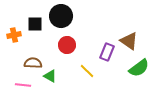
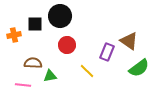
black circle: moved 1 px left
green triangle: rotated 40 degrees counterclockwise
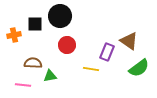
yellow line: moved 4 px right, 2 px up; rotated 35 degrees counterclockwise
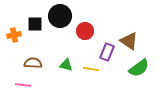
red circle: moved 18 px right, 14 px up
green triangle: moved 16 px right, 11 px up; rotated 24 degrees clockwise
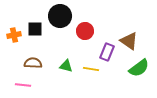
black square: moved 5 px down
green triangle: moved 1 px down
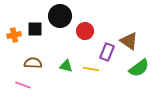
pink line: rotated 14 degrees clockwise
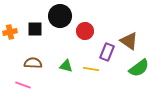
orange cross: moved 4 px left, 3 px up
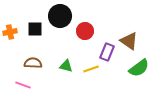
yellow line: rotated 28 degrees counterclockwise
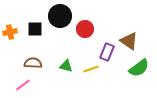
red circle: moved 2 px up
pink line: rotated 56 degrees counterclockwise
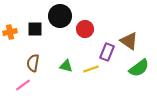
brown semicircle: rotated 84 degrees counterclockwise
